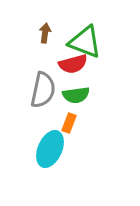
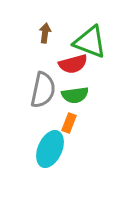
green triangle: moved 5 px right
green semicircle: moved 1 px left
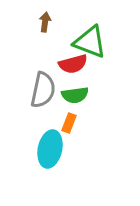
brown arrow: moved 11 px up
cyan ellipse: rotated 12 degrees counterclockwise
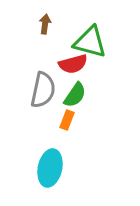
brown arrow: moved 2 px down
green triangle: rotated 6 degrees counterclockwise
green semicircle: rotated 48 degrees counterclockwise
orange rectangle: moved 2 px left, 3 px up
cyan ellipse: moved 19 px down
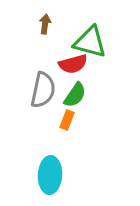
cyan ellipse: moved 7 px down; rotated 9 degrees counterclockwise
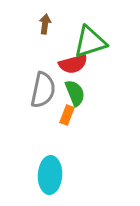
green triangle: rotated 33 degrees counterclockwise
green semicircle: moved 2 px up; rotated 56 degrees counterclockwise
orange rectangle: moved 5 px up
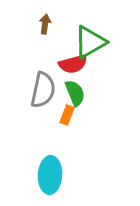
green triangle: rotated 12 degrees counterclockwise
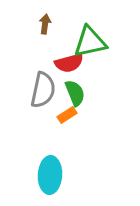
green triangle: rotated 18 degrees clockwise
red semicircle: moved 4 px left, 1 px up
orange rectangle: rotated 36 degrees clockwise
